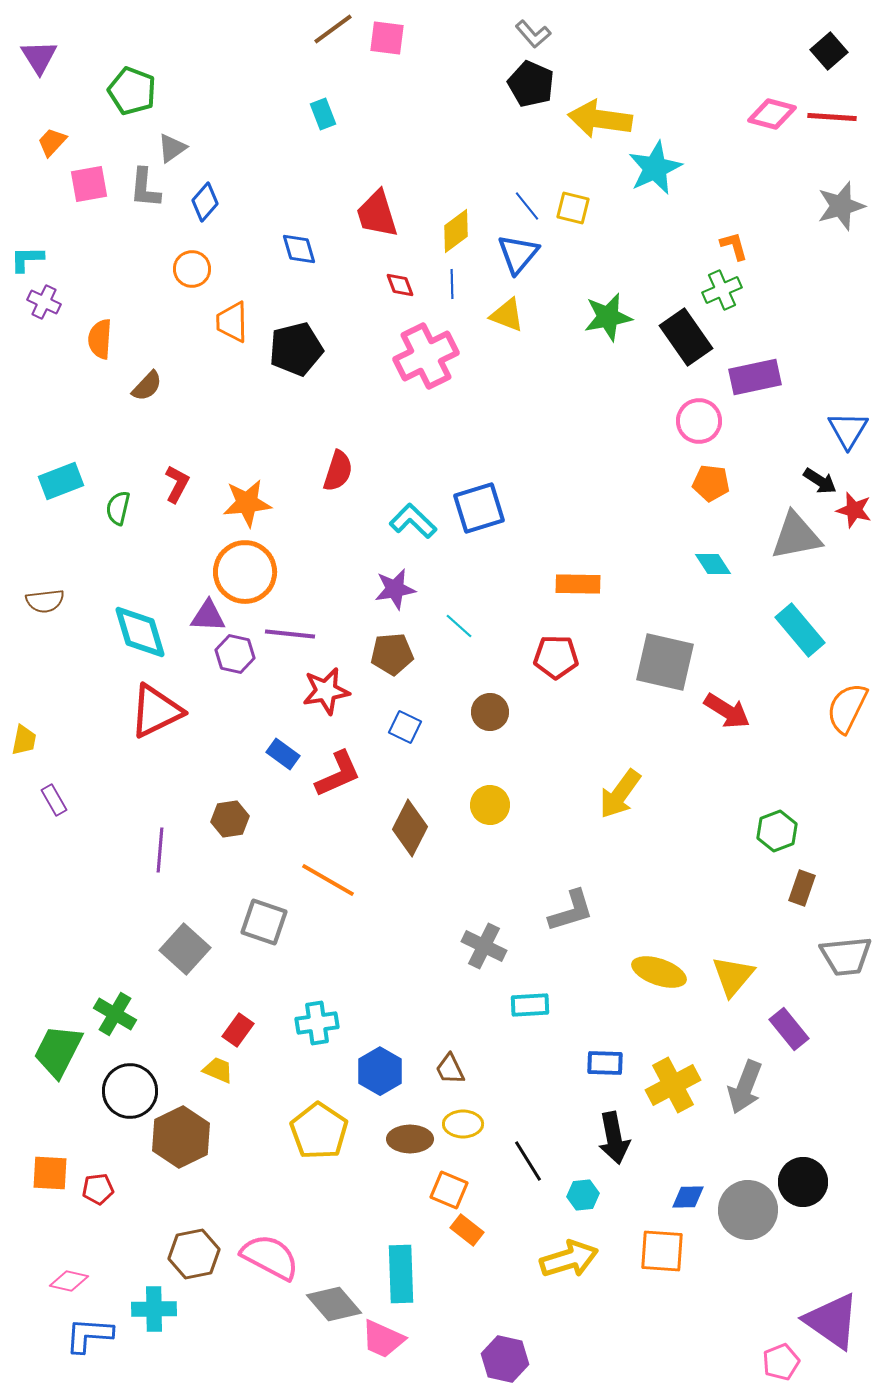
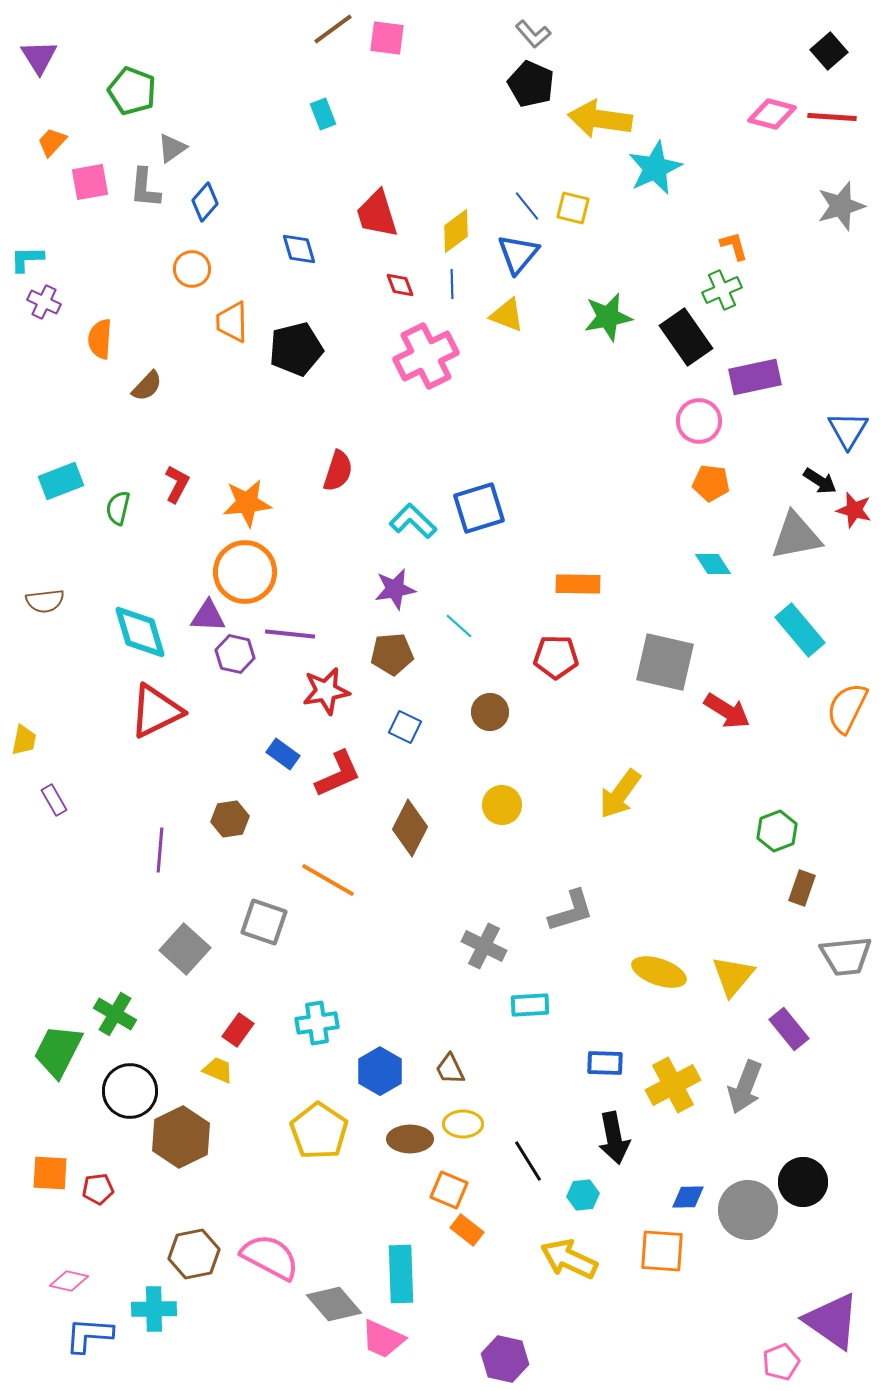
pink square at (89, 184): moved 1 px right, 2 px up
yellow circle at (490, 805): moved 12 px right
yellow arrow at (569, 1259): rotated 138 degrees counterclockwise
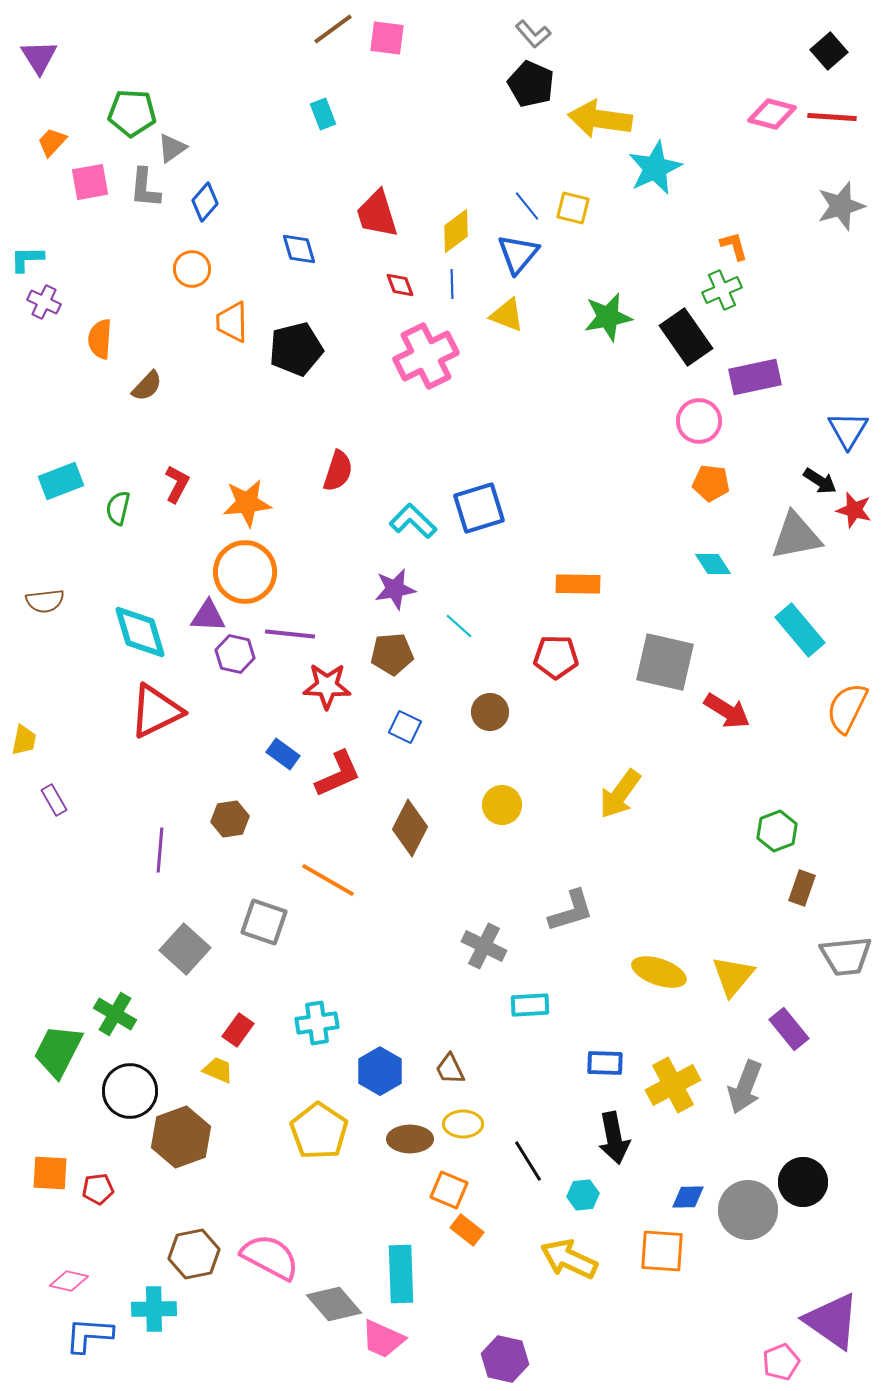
green pentagon at (132, 91): moved 22 px down; rotated 18 degrees counterclockwise
red star at (326, 691): moved 1 px right, 5 px up; rotated 12 degrees clockwise
brown hexagon at (181, 1137): rotated 6 degrees clockwise
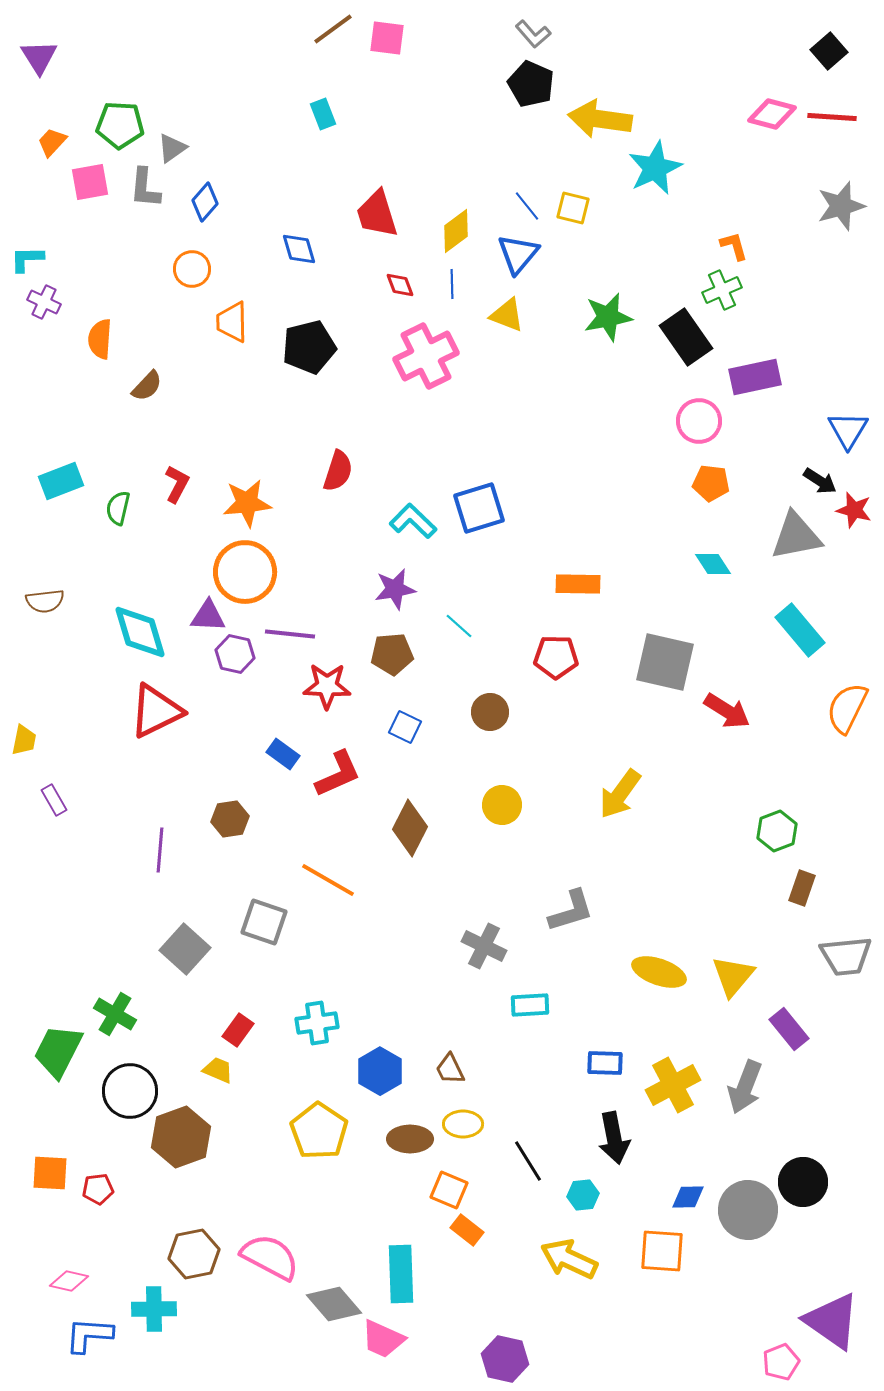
green pentagon at (132, 113): moved 12 px left, 12 px down
black pentagon at (296, 349): moved 13 px right, 2 px up
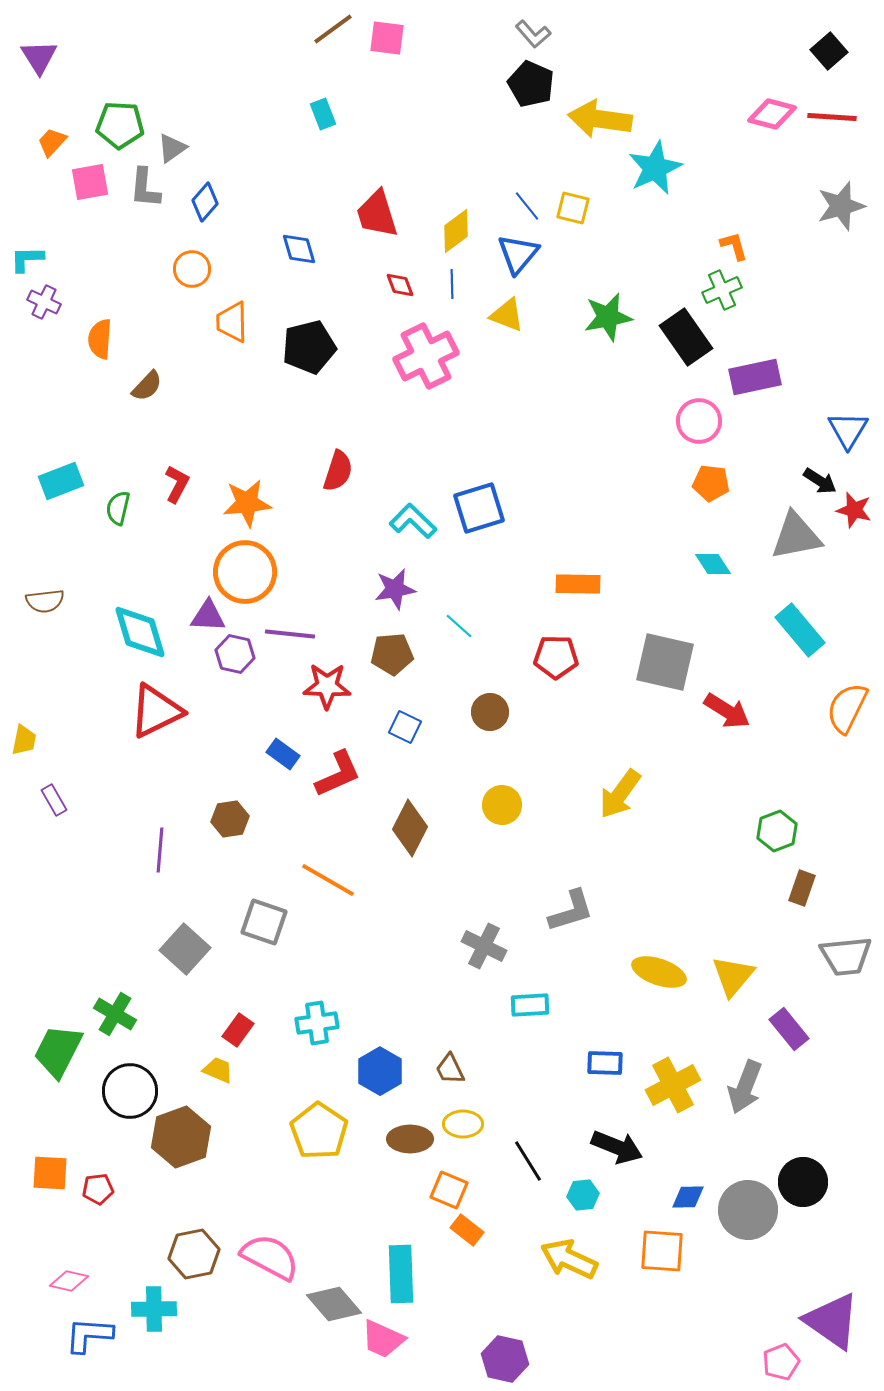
black arrow at (614, 1138): moved 3 px right, 9 px down; rotated 57 degrees counterclockwise
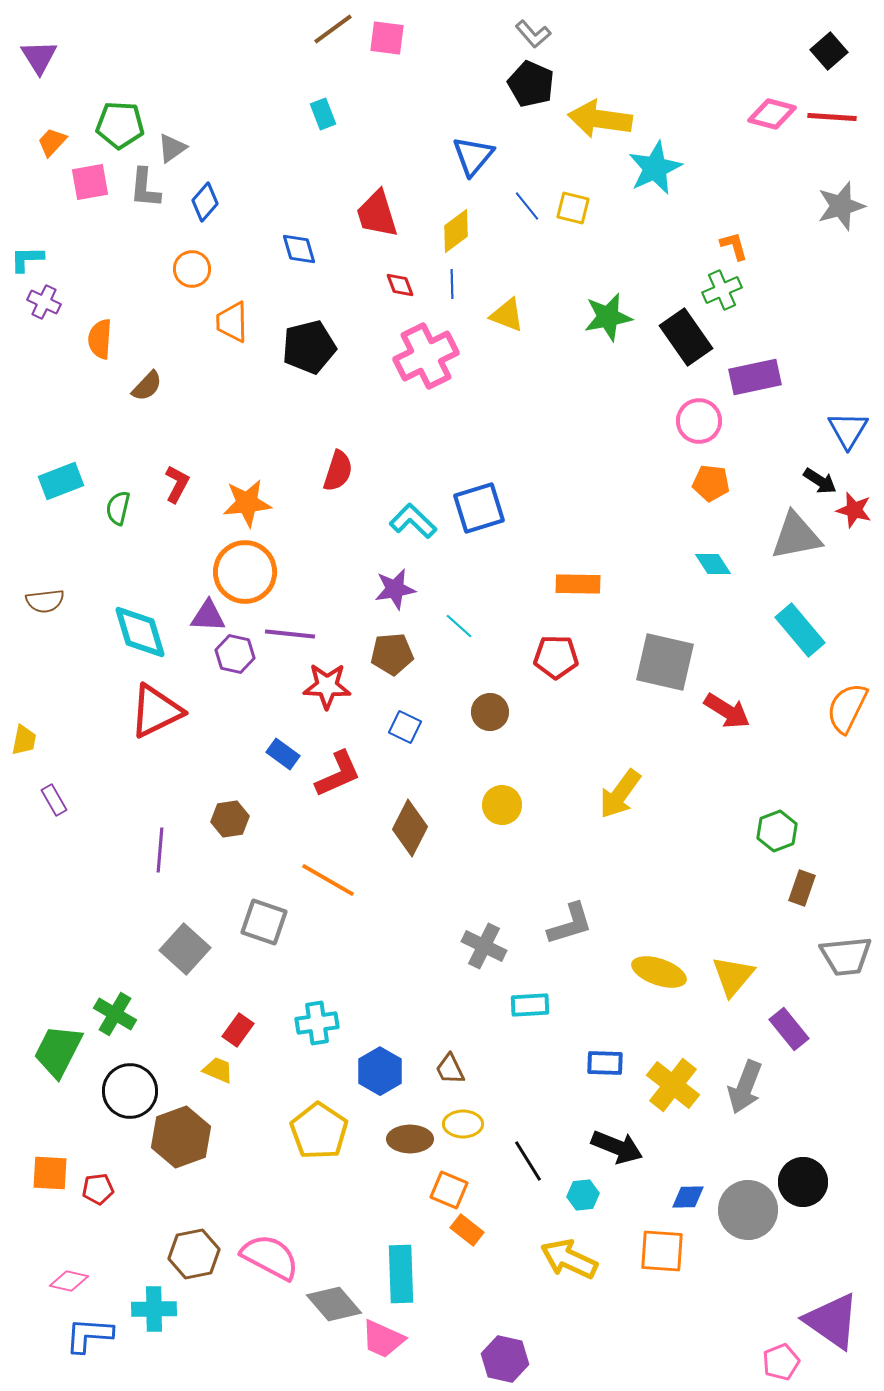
blue triangle at (518, 254): moved 45 px left, 98 px up
gray L-shape at (571, 911): moved 1 px left, 13 px down
yellow cross at (673, 1085): rotated 24 degrees counterclockwise
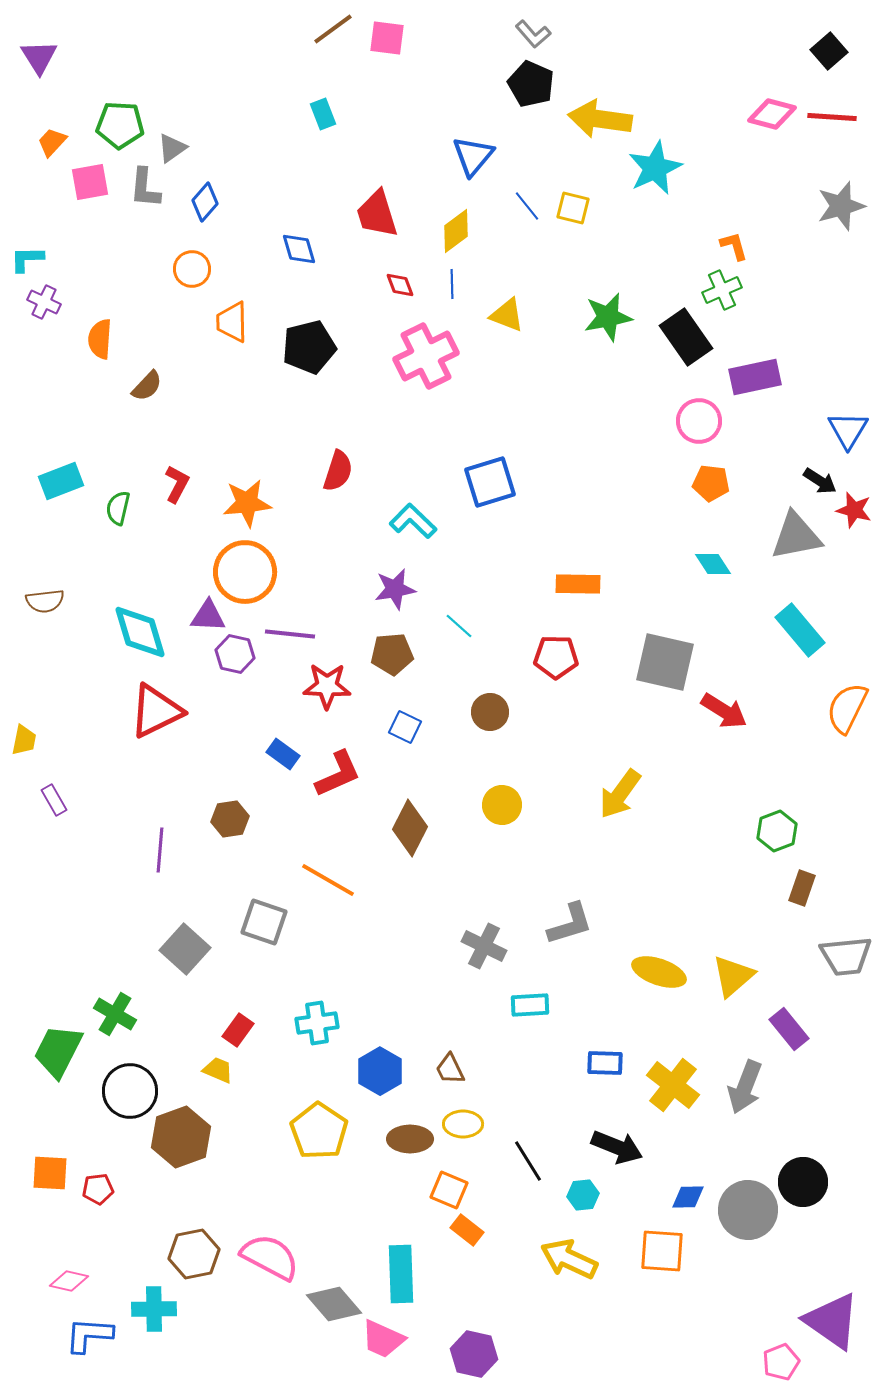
blue square at (479, 508): moved 11 px right, 26 px up
red arrow at (727, 711): moved 3 px left
yellow triangle at (733, 976): rotated 9 degrees clockwise
purple hexagon at (505, 1359): moved 31 px left, 5 px up
